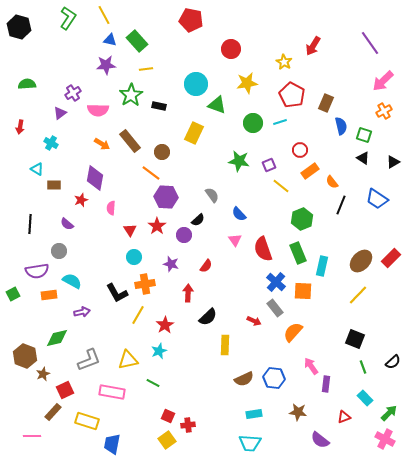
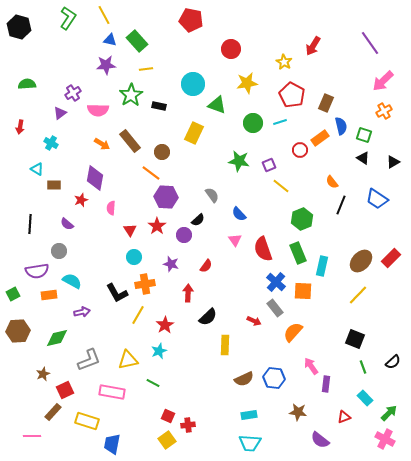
cyan circle at (196, 84): moved 3 px left
orange rectangle at (310, 171): moved 10 px right, 33 px up
brown hexagon at (25, 356): moved 7 px left, 25 px up; rotated 25 degrees counterclockwise
cyan rectangle at (254, 414): moved 5 px left, 1 px down
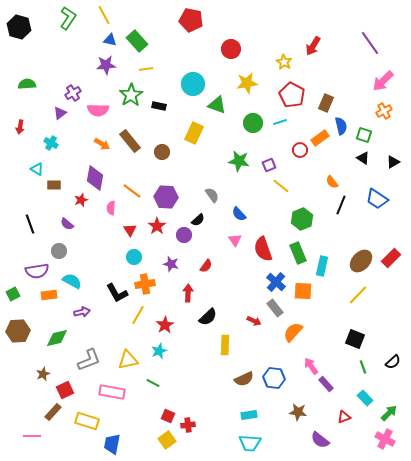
orange line at (151, 173): moved 19 px left, 18 px down
black line at (30, 224): rotated 24 degrees counterclockwise
purple rectangle at (326, 384): rotated 49 degrees counterclockwise
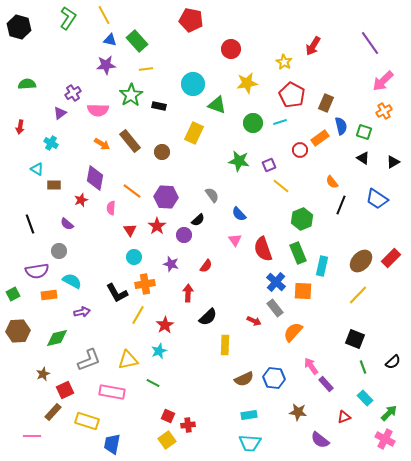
green square at (364, 135): moved 3 px up
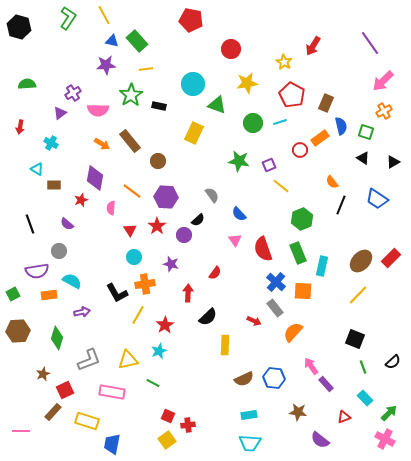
blue triangle at (110, 40): moved 2 px right, 1 px down
green square at (364, 132): moved 2 px right
brown circle at (162, 152): moved 4 px left, 9 px down
red semicircle at (206, 266): moved 9 px right, 7 px down
green diamond at (57, 338): rotated 60 degrees counterclockwise
pink line at (32, 436): moved 11 px left, 5 px up
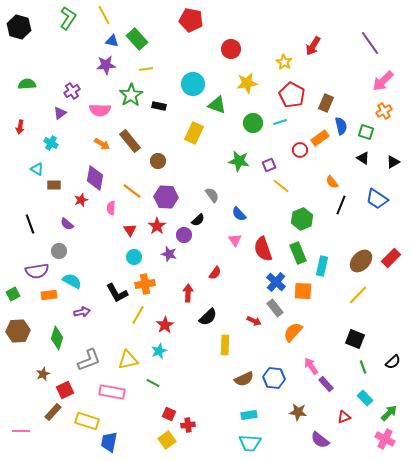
green rectangle at (137, 41): moved 2 px up
purple cross at (73, 93): moved 1 px left, 2 px up
pink semicircle at (98, 110): moved 2 px right
purple star at (171, 264): moved 2 px left, 10 px up
red square at (168, 416): moved 1 px right, 2 px up
blue trapezoid at (112, 444): moved 3 px left, 2 px up
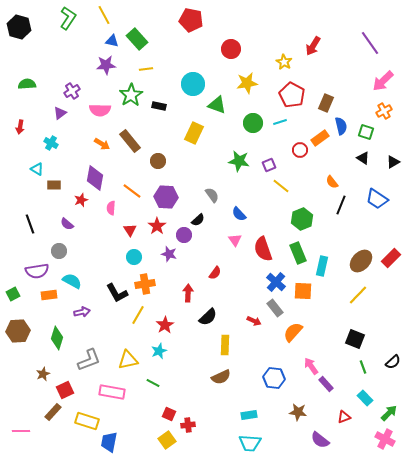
brown semicircle at (244, 379): moved 23 px left, 2 px up
